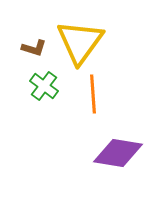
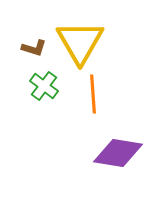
yellow triangle: rotated 6 degrees counterclockwise
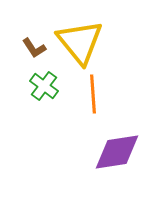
yellow triangle: rotated 9 degrees counterclockwise
brown L-shape: rotated 40 degrees clockwise
purple diamond: moved 1 px left, 1 px up; rotated 18 degrees counterclockwise
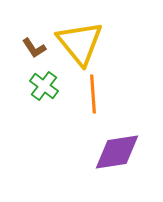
yellow triangle: moved 1 px down
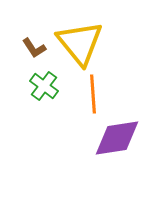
purple diamond: moved 14 px up
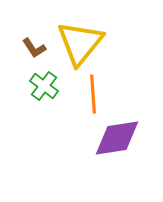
yellow triangle: rotated 18 degrees clockwise
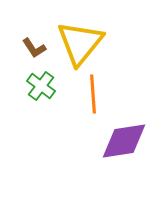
green cross: moved 3 px left
purple diamond: moved 7 px right, 3 px down
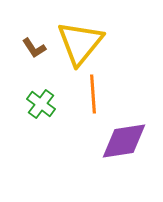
green cross: moved 18 px down
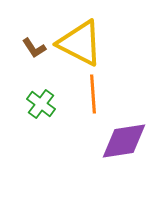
yellow triangle: rotated 42 degrees counterclockwise
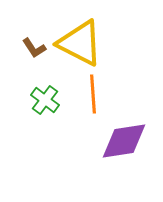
green cross: moved 4 px right, 4 px up
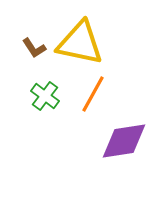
yellow triangle: rotated 15 degrees counterclockwise
orange line: rotated 33 degrees clockwise
green cross: moved 4 px up
